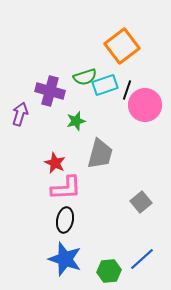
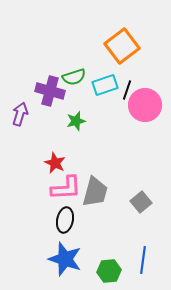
green semicircle: moved 11 px left
gray trapezoid: moved 5 px left, 38 px down
blue line: moved 1 px right, 1 px down; rotated 40 degrees counterclockwise
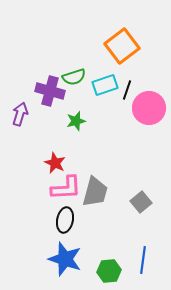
pink circle: moved 4 px right, 3 px down
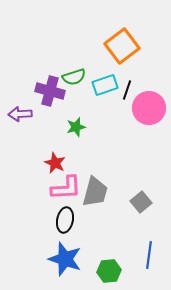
purple arrow: rotated 110 degrees counterclockwise
green star: moved 6 px down
blue line: moved 6 px right, 5 px up
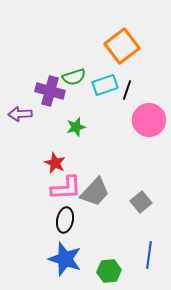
pink circle: moved 12 px down
gray trapezoid: rotated 28 degrees clockwise
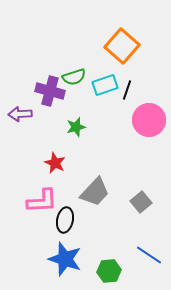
orange square: rotated 12 degrees counterclockwise
pink L-shape: moved 24 px left, 13 px down
blue line: rotated 64 degrees counterclockwise
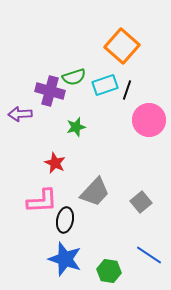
green hexagon: rotated 15 degrees clockwise
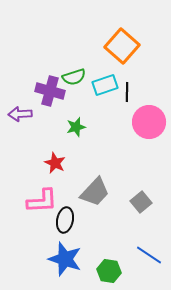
black line: moved 2 px down; rotated 18 degrees counterclockwise
pink circle: moved 2 px down
